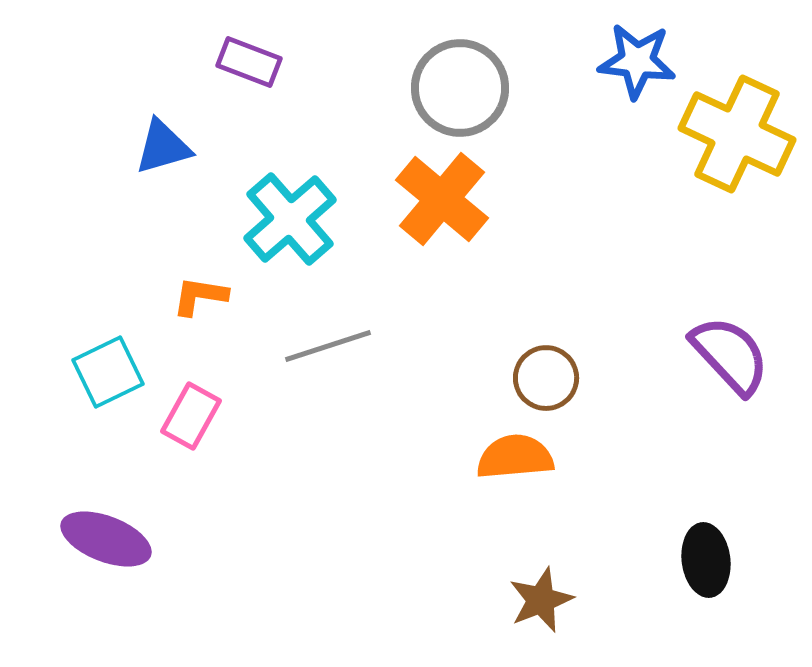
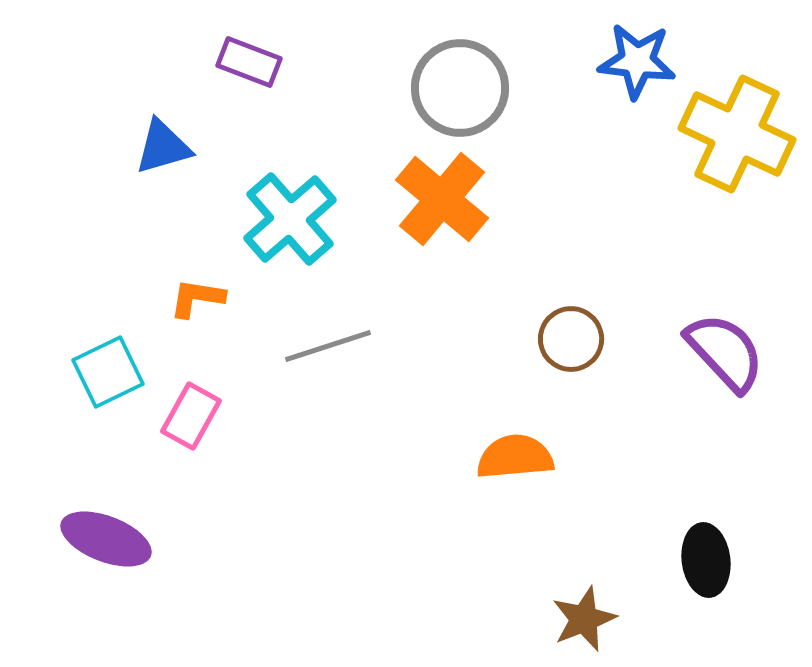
orange L-shape: moved 3 px left, 2 px down
purple semicircle: moved 5 px left, 3 px up
brown circle: moved 25 px right, 39 px up
brown star: moved 43 px right, 19 px down
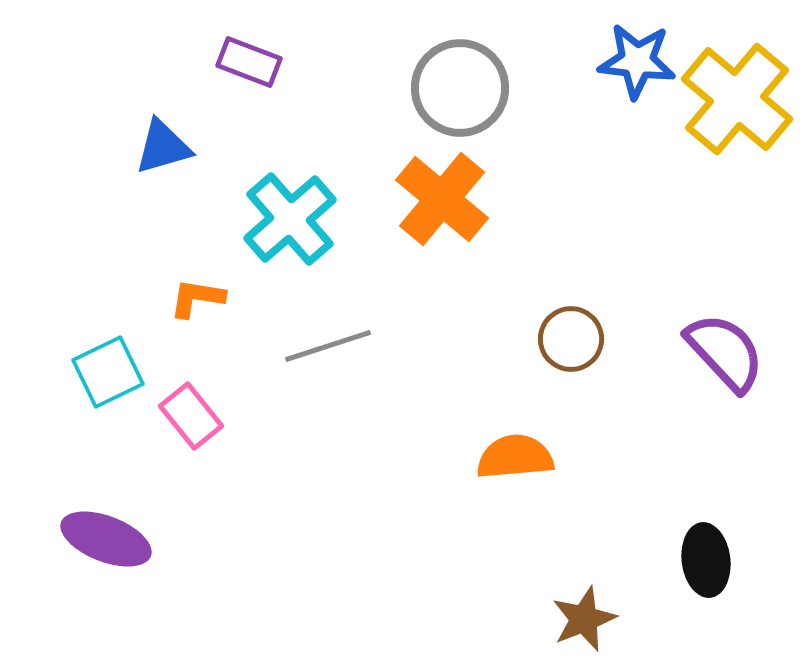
yellow cross: moved 35 px up; rotated 15 degrees clockwise
pink rectangle: rotated 68 degrees counterclockwise
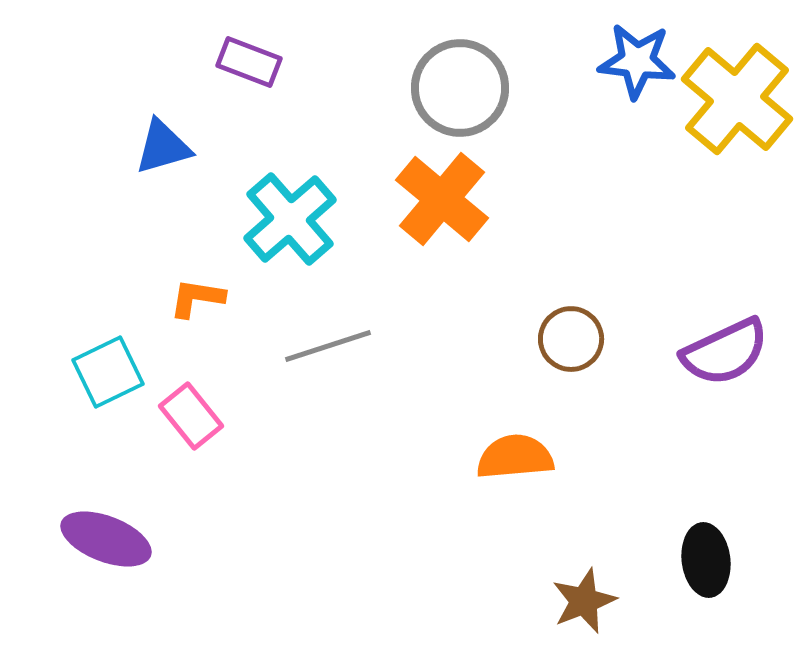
purple semicircle: rotated 108 degrees clockwise
brown star: moved 18 px up
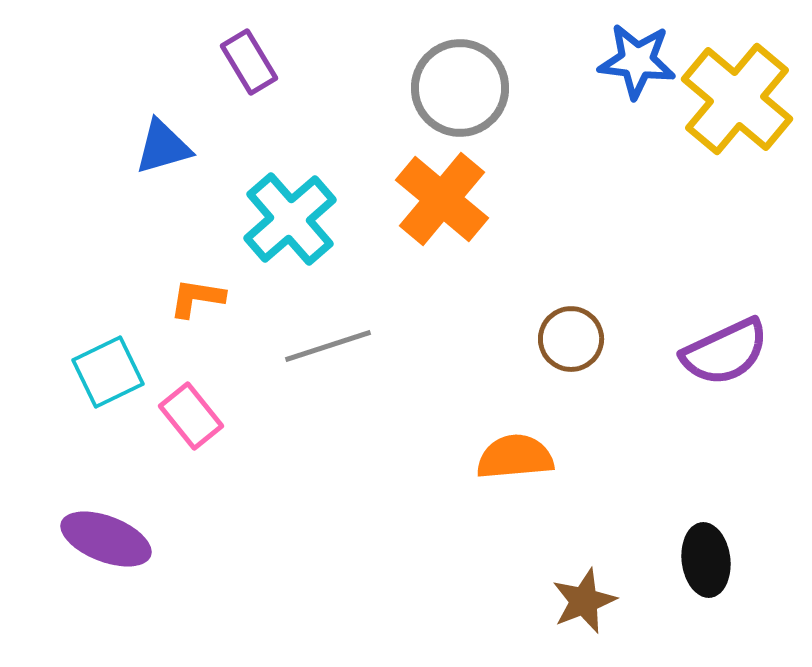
purple rectangle: rotated 38 degrees clockwise
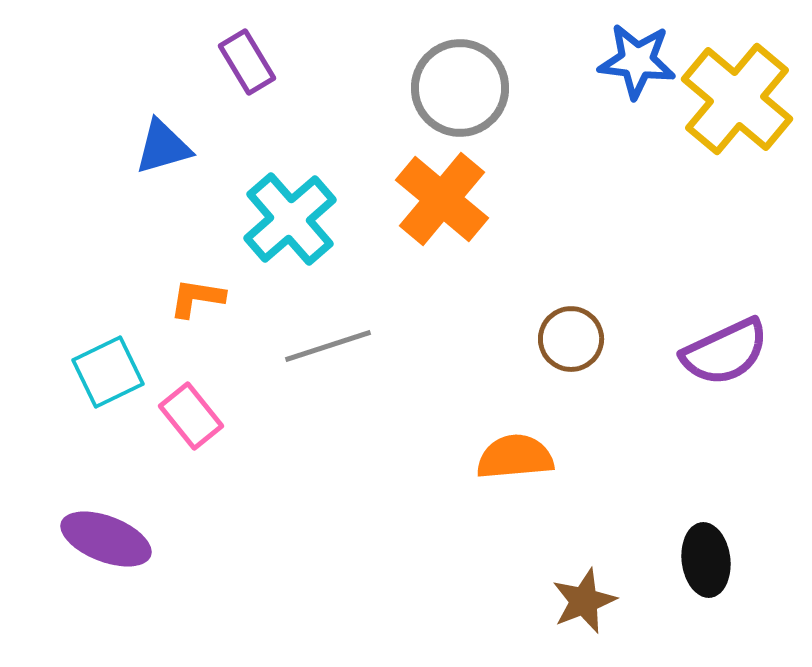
purple rectangle: moved 2 px left
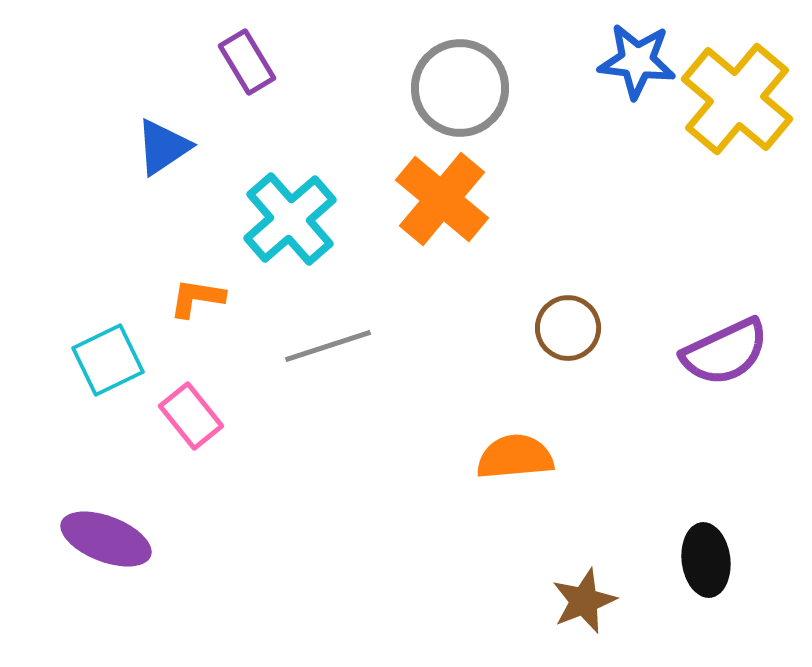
blue triangle: rotated 18 degrees counterclockwise
brown circle: moved 3 px left, 11 px up
cyan square: moved 12 px up
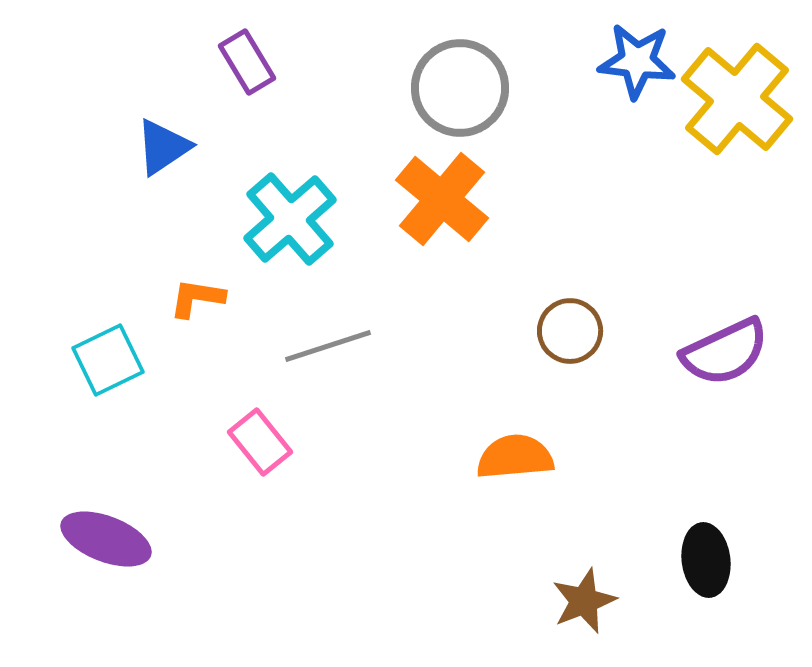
brown circle: moved 2 px right, 3 px down
pink rectangle: moved 69 px right, 26 px down
